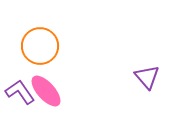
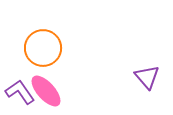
orange circle: moved 3 px right, 2 px down
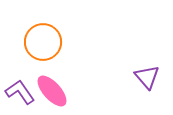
orange circle: moved 6 px up
pink ellipse: moved 6 px right
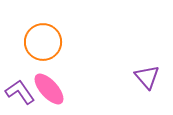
pink ellipse: moved 3 px left, 2 px up
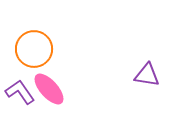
orange circle: moved 9 px left, 7 px down
purple triangle: moved 2 px up; rotated 40 degrees counterclockwise
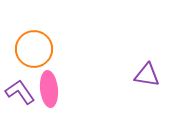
pink ellipse: rotated 36 degrees clockwise
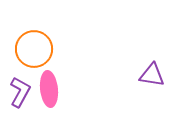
purple triangle: moved 5 px right
purple L-shape: rotated 64 degrees clockwise
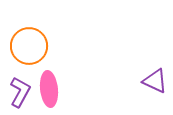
orange circle: moved 5 px left, 3 px up
purple triangle: moved 3 px right, 6 px down; rotated 16 degrees clockwise
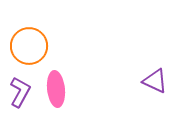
pink ellipse: moved 7 px right
